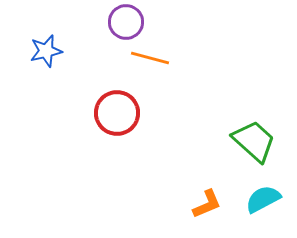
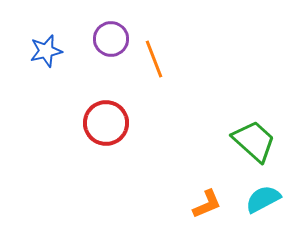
purple circle: moved 15 px left, 17 px down
orange line: moved 4 px right, 1 px down; rotated 54 degrees clockwise
red circle: moved 11 px left, 10 px down
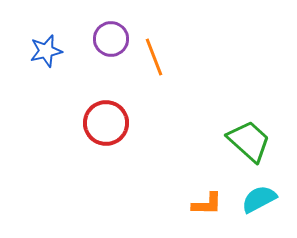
orange line: moved 2 px up
green trapezoid: moved 5 px left
cyan semicircle: moved 4 px left
orange L-shape: rotated 24 degrees clockwise
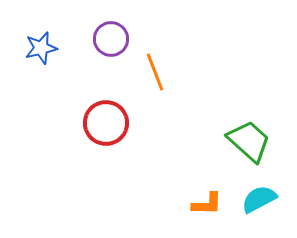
blue star: moved 5 px left, 3 px up
orange line: moved 1 px right, 15 px down
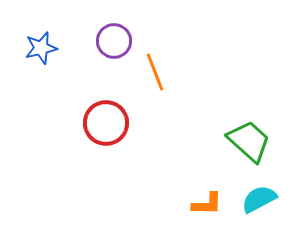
purple circle: moved 3 px right, 2 px down
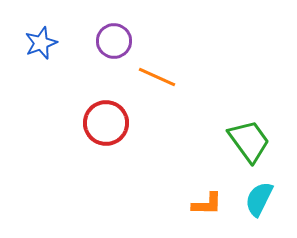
blue star: moved 5 px up; rotated 8 degrees counterclockwise
orange line: moved 2 px right, 5 px down; rotated 45 degrees counterclockwise
green trapezoid: rotated 12 degrees clockwise
cyan semicircle: rotated 36 degrees counterclockwise
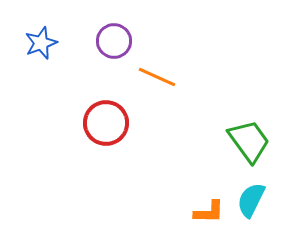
cyan semicircle: moved 8 px left, 1 px down
orange L-shape: moved 2 px right, 8 px down
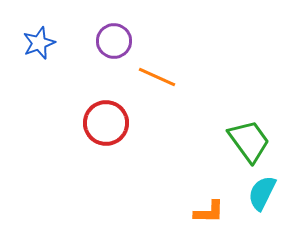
blue star: moved 2 px left
cyan semicircle: moved 11 px right, 7 px up
